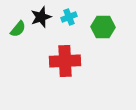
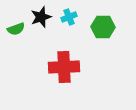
green semicircle: moved 2 px left; rotated 30 degrees clockwise
red cross: moved 1 px left, 6 px down
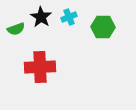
black star: rotated 20 degrees counterclockwise
red cross: moved 24 px left
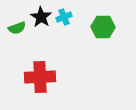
cyan cross: moved 5 px left
green semicircle: moved 1 px right, 1 px up
red cross: moved 10 px down
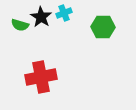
cyan cross: moved 4 px up
green semicircle: moved 3 px right, 3 px up; rotated 36 degrees clockwise
red cross: moved 1 px right; rotated 8 degrees counterclockwise
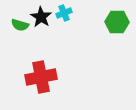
green hexagon: moved 14 px right, 5 px up
